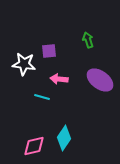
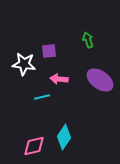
cyan line: rotated 28 degrees counterclockwise
cyan diamond: moved 1 px up
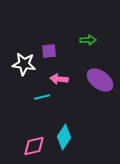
green arrow: rotated 105 degrees clockwise
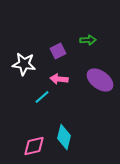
purple square: moved 9 px right; rotated 21 degrees counterclockwise
cyan line: rotated 28 degrees counterclockwise
cyan diamond: rotated 20 degrees counterclockwise
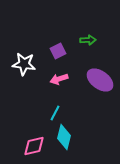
pink arrow: rotated 24 degrees counterclockwise
cyan line: moved 13 px right, 16 px down; rotated 21 degrees counterclockwise
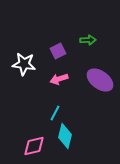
cyan diamond: moved 1 px right, 1 px up
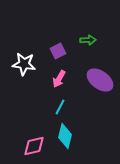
pink arrow: rotated 42 degrees counterclockwise
cyan line: moved 5 px right, 6 px up
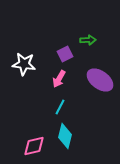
purple square: moved 7 px right, 3 px down
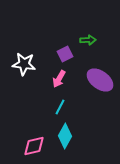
cyan diamond: rotated 15 degrees clockwise
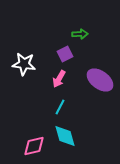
green arrow: moved 8 px left, 6 px up
cyan diamond: rotated 45 degrees counterclockwise
